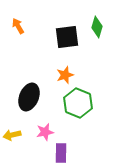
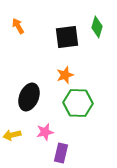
green hexagon: rotated 20 degrees counterclockwise
purple rectangle: rotated 12 degrees clockwise
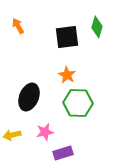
orange star: moved 2 px right; rotated 24 degrees counterclockwise
purple rectangle: moved 2 px right; rotated 60 degrees clockwise
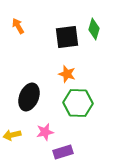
green diamond: moved 3 px left, 2 px down
orange star: moved 1 px up; rotated 12 degrees counterclockwise
purple rectangle: moved 1 px up
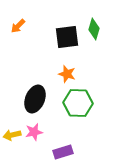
orange arrow: rotated 105 degrees counterclockwise
black ellipse: moved 6 px right, 2 px down
pink star: moved 11 px left
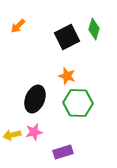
black square: rotated 20 degrees counterclockwise
orange star: moved 2 px down
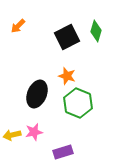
green diamond: moved 2 px right, 2 px down
black ellipse: moved 2 px right, 5 px up
green hexagon: rotated 20 degrees clockwise
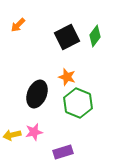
orange arrow: moved 1 px up
green diamond: moved 1 px left, 5 px down; rotated 20 degrees clockwise
orange star: moved 1 px down
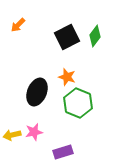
black ellipse: moved 2 px up
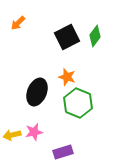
orange arrow: moved 2 px up
